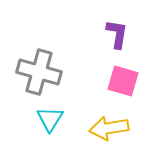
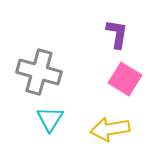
pink square: moved 2 px right, 2 px up; rotated 16 degrees clockwise
yellow arrow: moved 1 px right, 1 px down
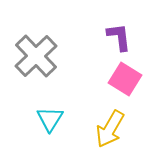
purple L-shape: moved 2 px right, 3 px down; rotated 16 degrees counterclockwise
gray cross: moved 3 px left, 16 px up; rotated 30 degrees clockwise
yellow arrow: rotated 51 degrees counterclockwise
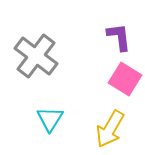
gray cross: rotated 9 degrees counterclockwise
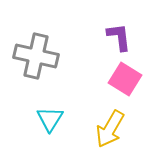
gray cross: rotated 24 degrees counterclockwise
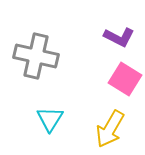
purple L-shape: rotated 124 degrees clockwise
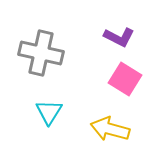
gray cross: moved 5 px right, 3 px up
cyan triangle: moved 1 px left, 7 px up
yellow arrow: rotated 75 degrees clockwise
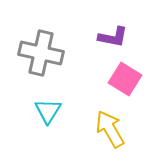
purple L-shape: moved 6 px left; rotated 16 degrees counterclockwise
cyan triangle: moved 1 px left, 1 px up
yellow arrow: rotated 45 degrees clockwise
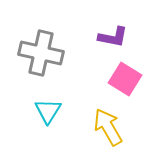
yellow arrow: moved 2 px left, 2 px up
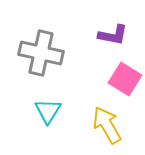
purple L-shape: moved 2 px up
yellow arrow: moved 1 px left, 2 px up
